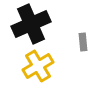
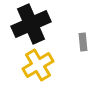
yellow cross: moved 1 px up
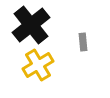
black cross: moved 1 px down; rotated 15 degrees counterclockwise
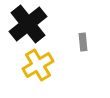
black cross: moved 3 px left, 1 px up
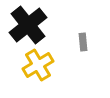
black cross: moved 1 px down
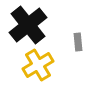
gray rectangle: moved 5 px left
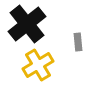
black cross: moved 1 px left, 1 px up
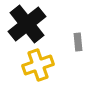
yellow cross: rotated 12 degrees clockwise
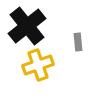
black cross: moved 2 px down
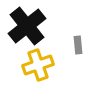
gray rectangle: moved 3 px down
